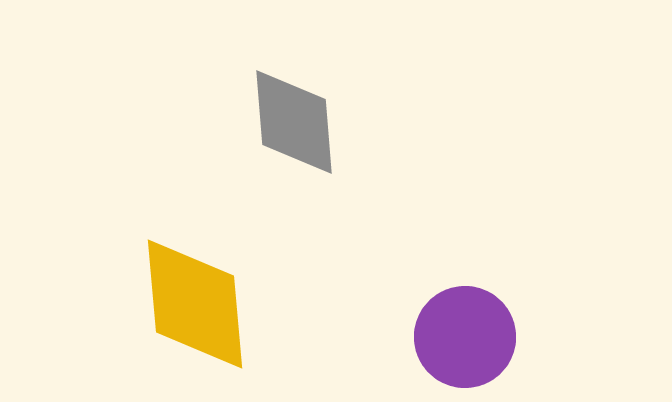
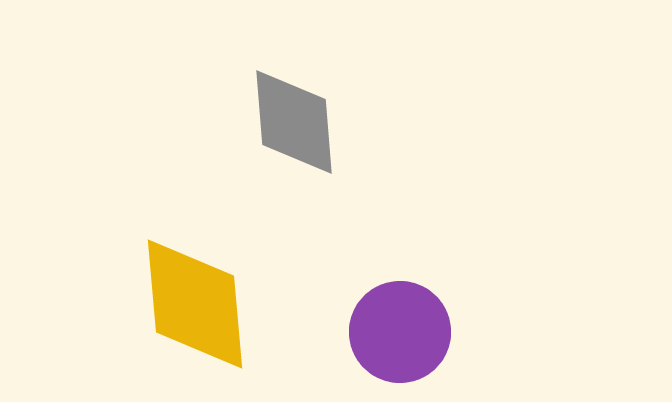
purple circle: moved 65 px left, 5 px up
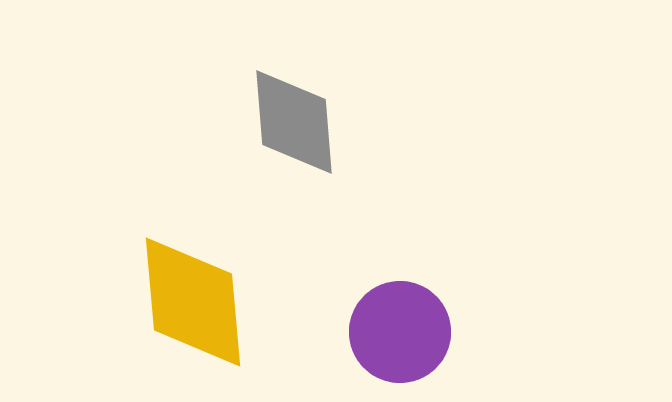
yellow diamond: moved 2 px left, 2 px up
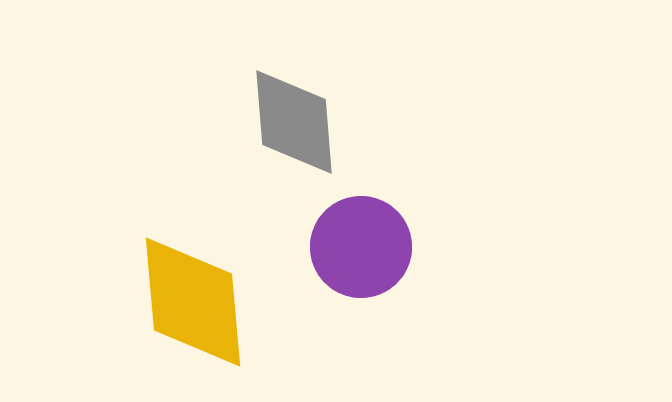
purple circle: moved 39 px left, 85 px up
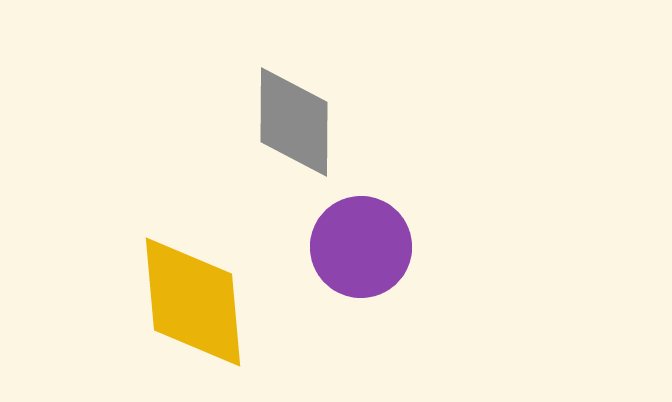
gray diamond: rotated 5 degrees clockwise
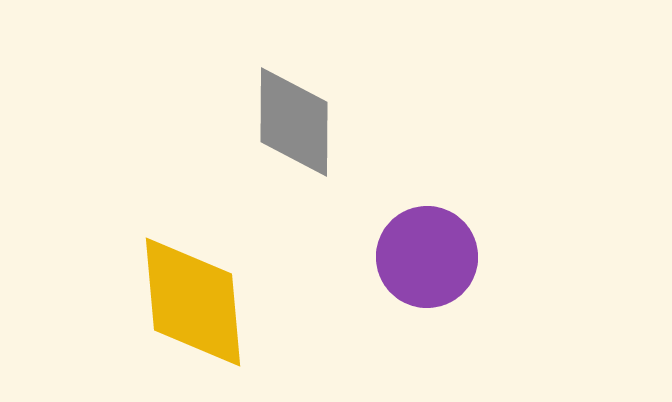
purple circle: moved 66 px right, 10 px down
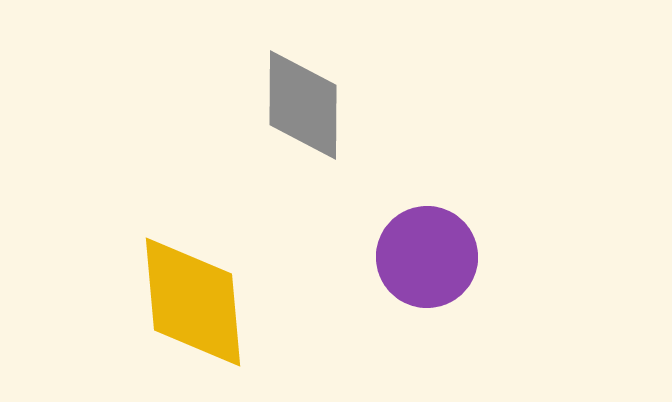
gray diamond: moved 9 px right, 17 px up
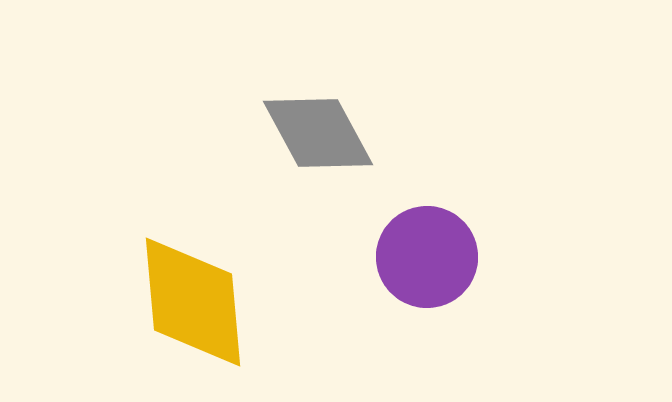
gray diamond: moved 15 px right, 28 px down; rotated 29 degrees counterclockwise
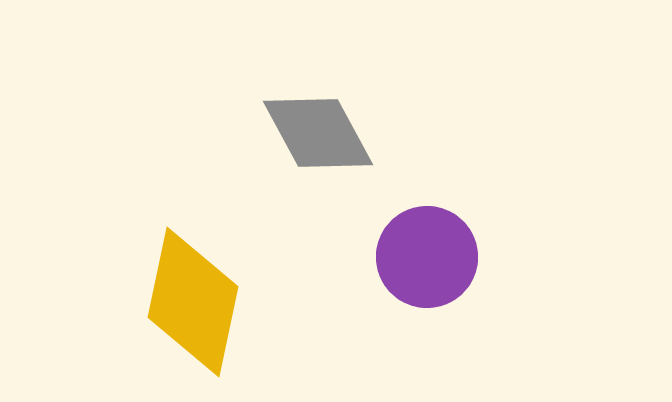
yellow diamond: rotated 17 degrees clockwise
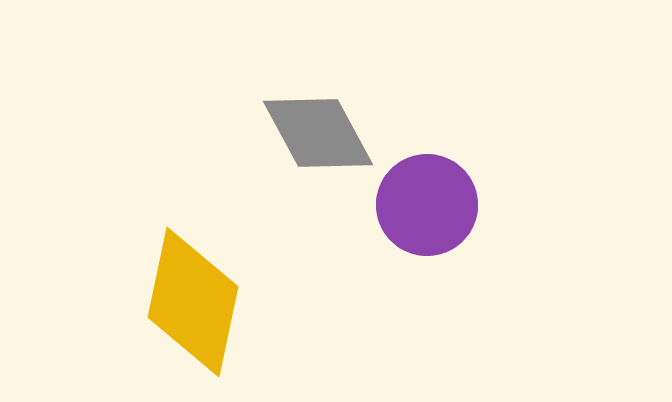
purple circle: moved 52 px up
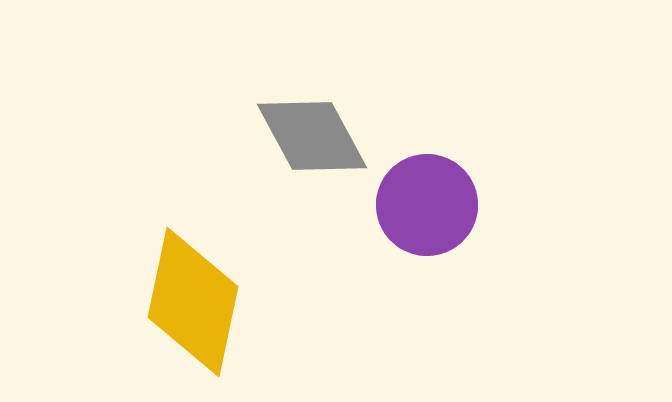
gray diamond: moved 6 px left, 3 px down
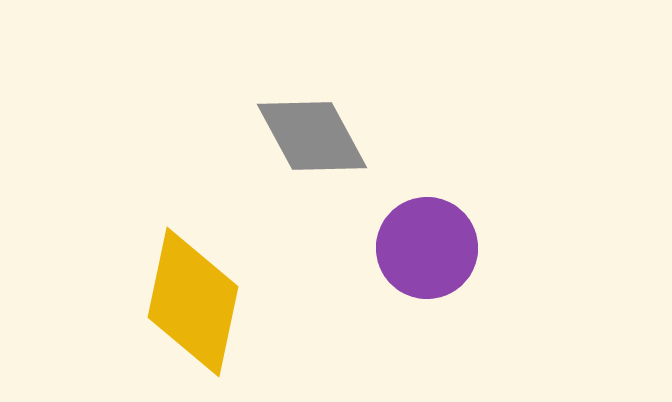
purple circle: moved 43 px down
